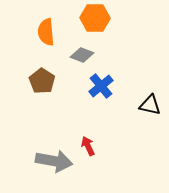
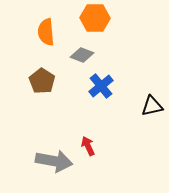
black triangle: moved 2 px right, 1 px down; rotated 25 degrees counterclockwise
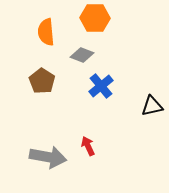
gray arrow: moved 6 px left, 4 px up
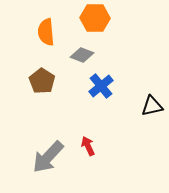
gray arrow: rotated 123 degrees clockwise
